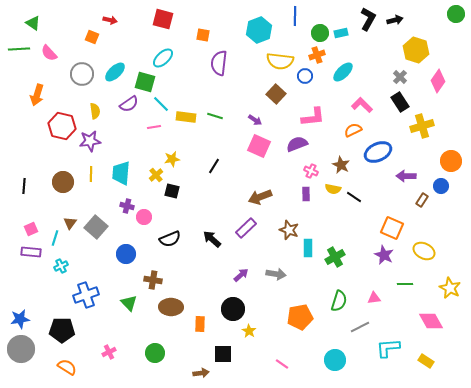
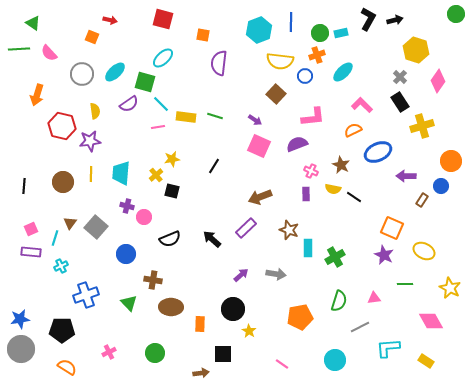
blue line at (295, 16): moved 4 px left, 6 px down
pink line at (154, 127): moved 4 px right
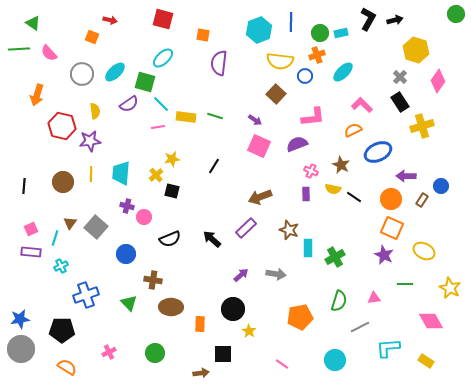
orange circle at (451, 161): moved 60 px left, 38 px down
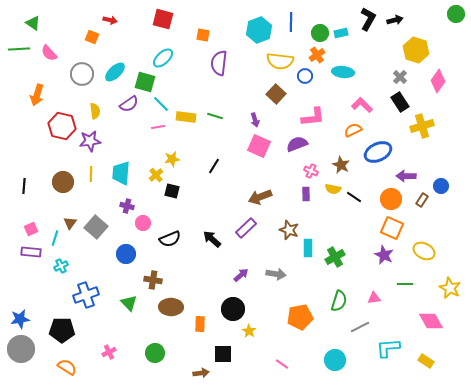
orange cross at (317, 55): rotated 14 degrees counterclockwise
cyan ellipse at (343, 72): rotated 50 degrees clockwise
purple arrow at (255, 120): rotated 40 degrees clockwise
pink circle at (144, 217): moved 1 px left, 6 px down
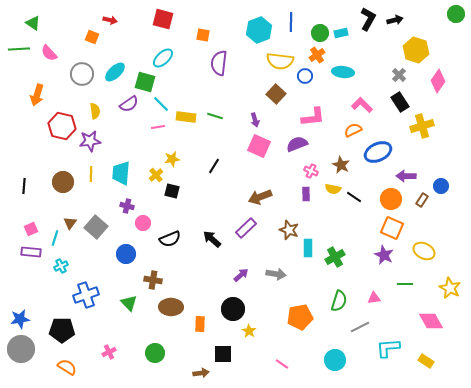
gray cross at (400, 77): moved 1 px left, 2 px up
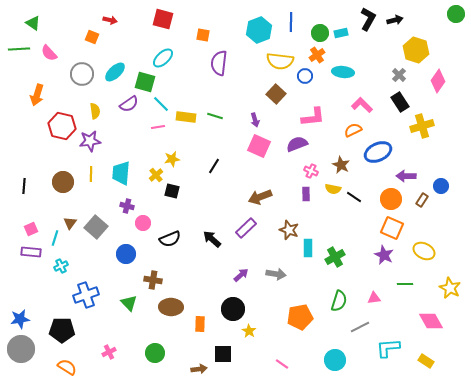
brown arrow at (201, 373): moved 2 px left, 4 px up
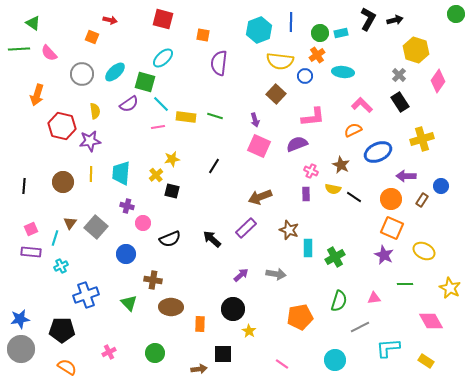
yellow cross at (422, 126): moved 13 px down
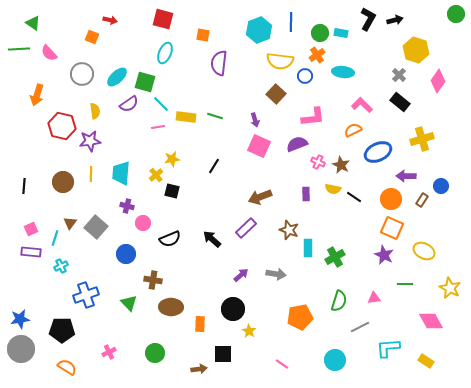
cyan rectangle at (341, 33): rotated 24 degrees clockwise
cyan ellipse at (163, 58): moved 2 px right, 5 px up; rotated 25 degrees counterclockwise
cyan ellipse at (115, 72): moved 2 px right, 5 px down
black rectangle at (400, 102): rotated 18 degrees counterclockwise
pink cross at (311, 171): moved 7 px right, 9 px up
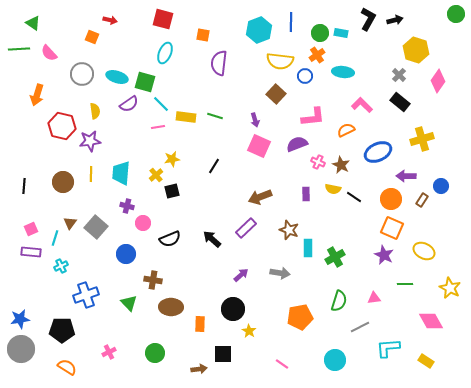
cyan ellipse at (117, 77): rotated 60 degrees clockwise
orange semicircle at (353, 130): moved 7 px left
black square at (172, 191): rotated 28 degrees counterclockwise
gray arrow at (276, 274): moved 4 px right, 1 px up
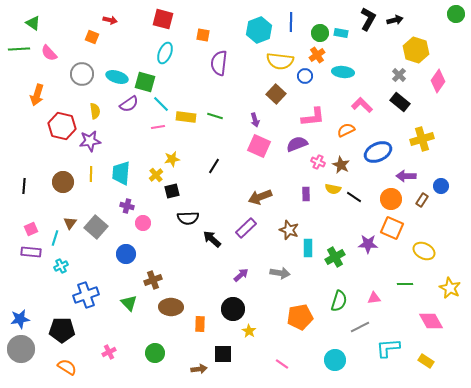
black semicircle at (170, 239): moved 18 px right, 21 px up; rotated 20 degrees clockwise
purple star at (384, 255): moved 16 px left, 11 px up; rotated 24 degrees counterclockwise
brown cross at (153, 280): rotated 30 degrees counterclockwise
